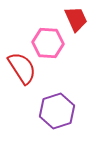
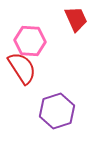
pink hexagon: moved 18 px left, 2 px up
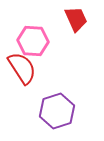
pink hexagon: moved 3 px right
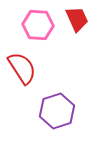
red trapezoid: moved 1 px right
pink hexagon: moved 5 px right, 16 px up
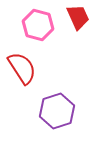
red trapezoid: moved 1 px right, 2 px up
pink hexagon: rotated 12 degrees clockwise
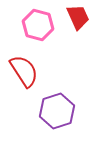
red semicircle: moved 2 px right, 3 px down
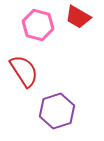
red trapezoid: rotated 144 degrees clockwise
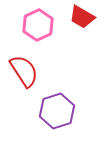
red trapezoid: moved 4 px right
pink hexagon: rotated 20 degrees clockwise
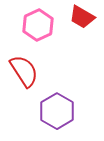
purple hexagon: rotated 12 degrees counterclockwise
